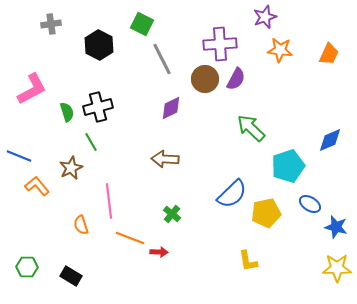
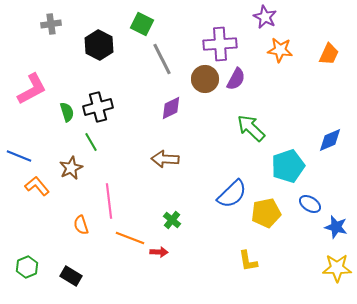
purple star: rotated 25 degrees counterclockwise
green cross: moved 6 px down
green hexagon: rotated 25 degrees counterclockwise
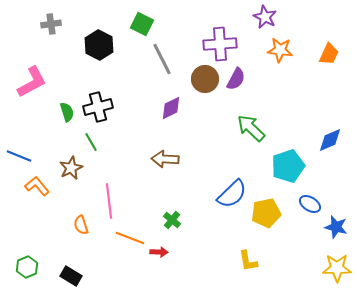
pink L-shape: moved 7 px up
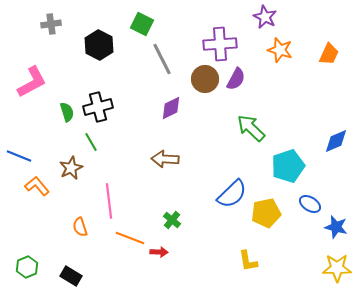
orange star: rotated 10 degrees clockwise
blue diamond: moved 6 px right, 1 px down
orange semicircle: moved 1 px left, 2 px down
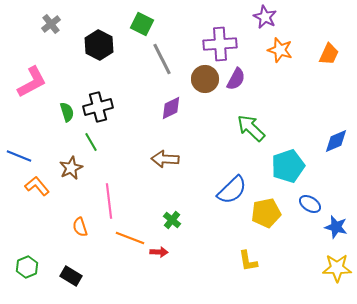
gray cross: rotated 30 degrees counterclockwise
blue semicircle: moved 4 px up
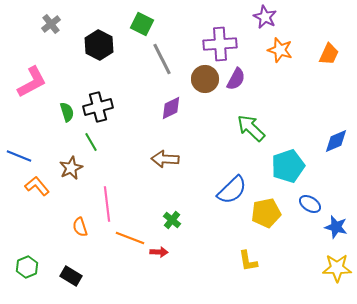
pink line: moved 2 px left, 3 px down
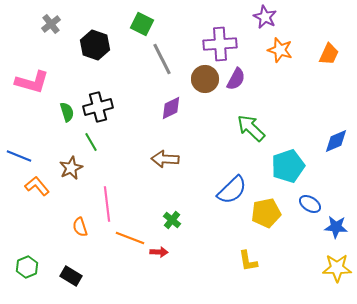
black hexagon: moved 4 px left; rotated 8 degrees counterclockwise
pink L-shape: rotated 44 degrees clockwise
blue star: rotated 10 degrees counterclockwise
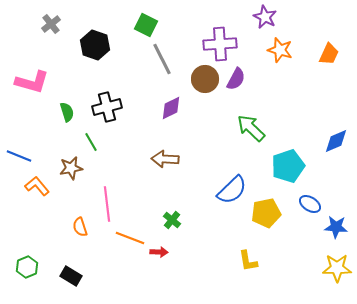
green square: moved 4 px right, 1 px down
black cross: moved 9 px right
brown star: rotated 15 degrees clockwise
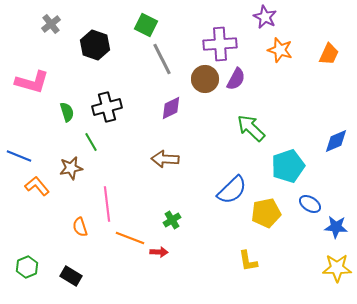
green cross: rotated 18 degrees clockwise
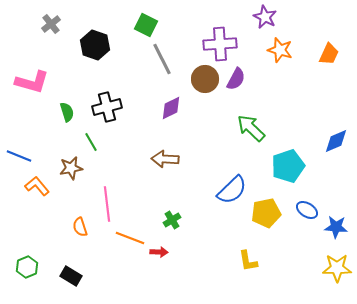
blue ellipse: moved 3 px left, 6 px down
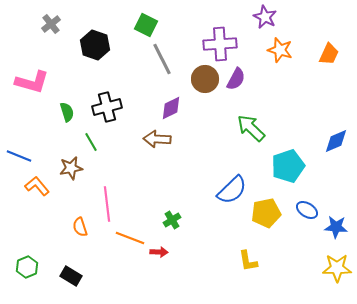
brown arrow: moved 8 px left, 20 px up
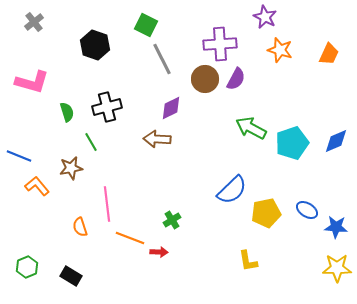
gray cross: moved 17 px left, 2 px up
green arrow: rotated 16 degrees counterclockwise
cyan pentagon: moved 4 px right, 23 px up
